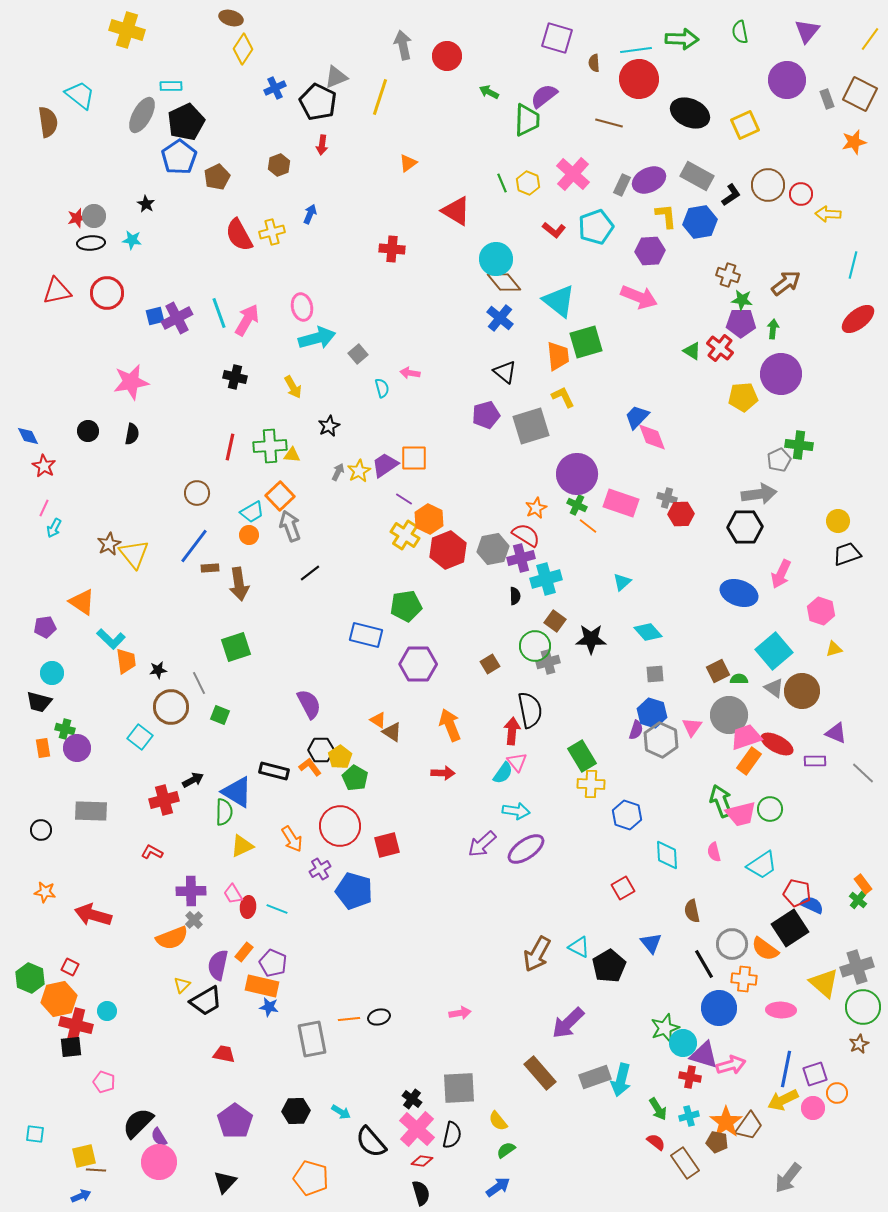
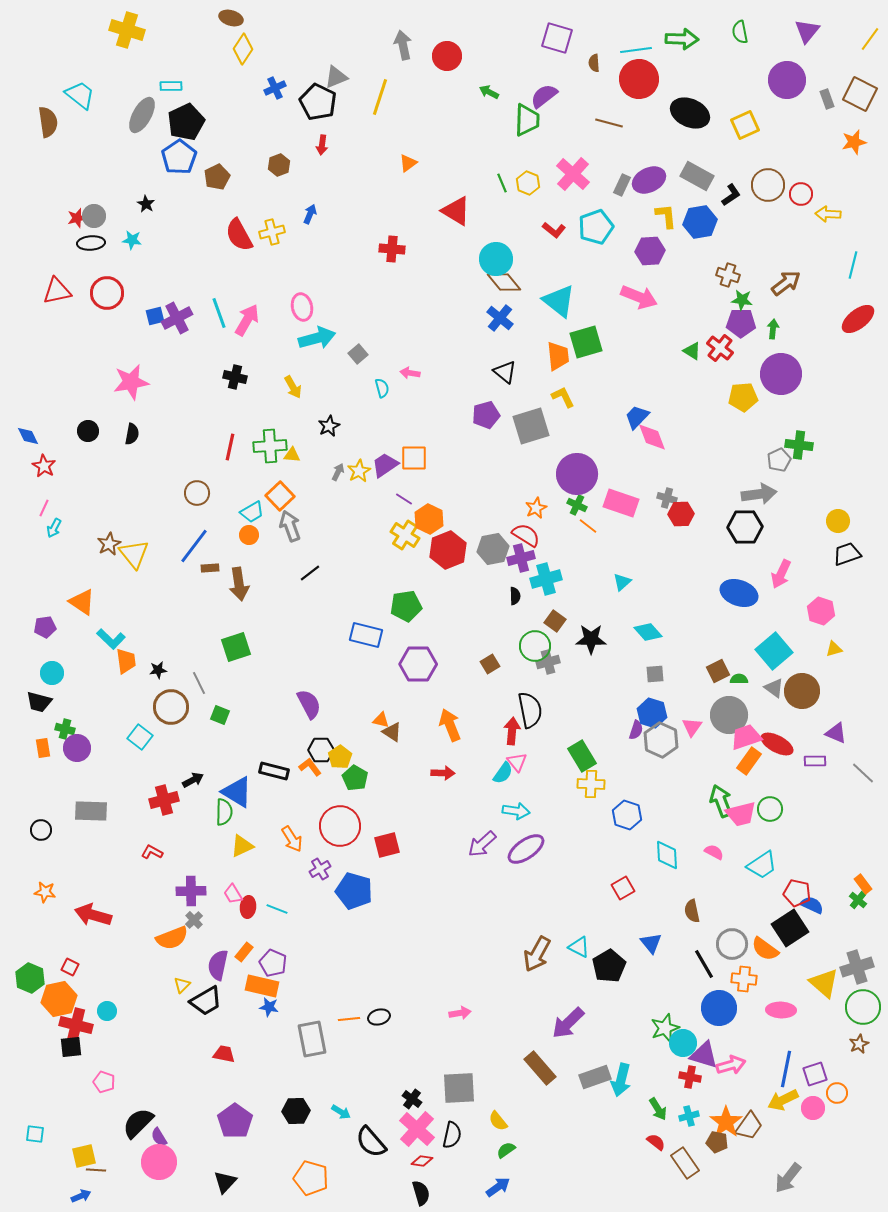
orange triangle at (378, 720): moved 3 px right; rotated 18 degrees counterclockwise
pink semicircle at (714, 852): rotated 132 degrees clockwise
brown rectangle at (540, 1073): moved 5 px up
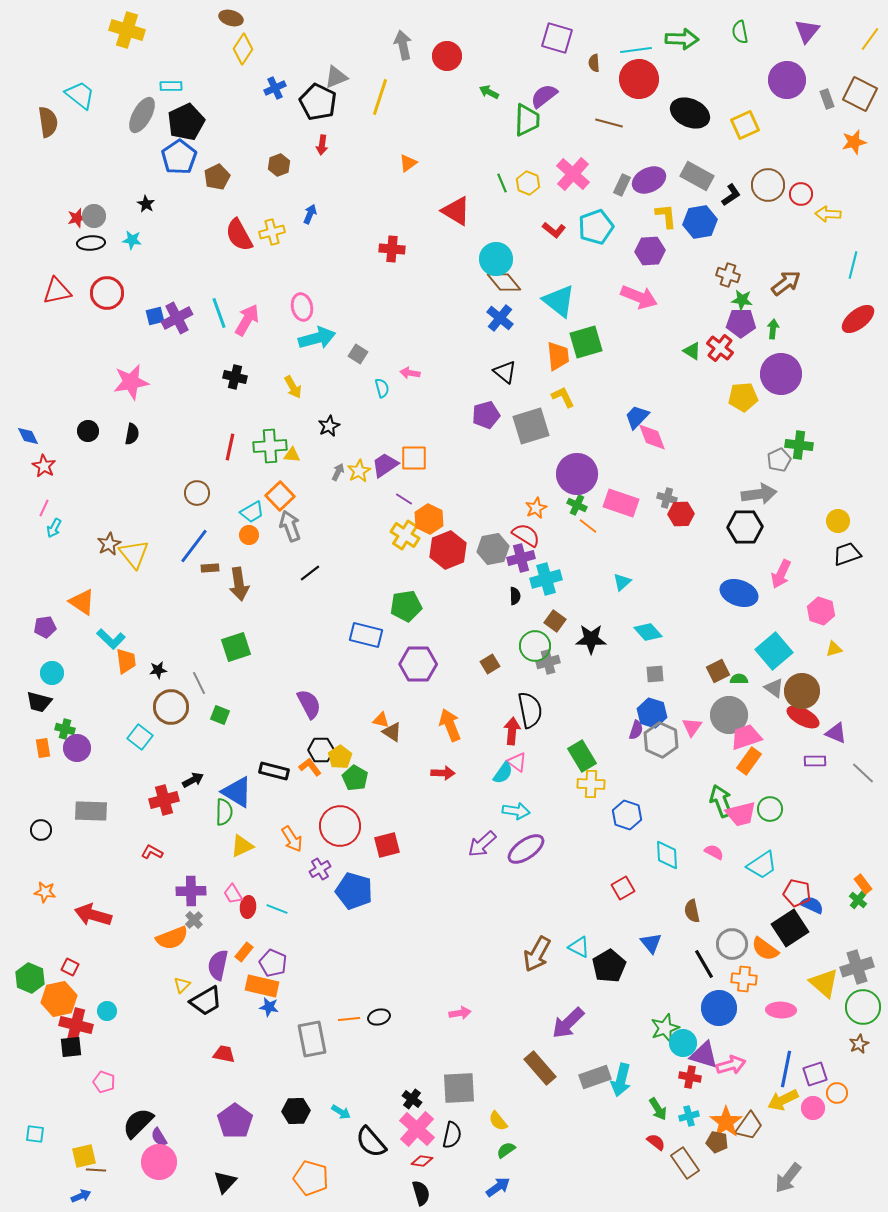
gray square at (358, 354): rotated 18 degrees counterclockwise
red ellipse at (777, 744): moved 26 px right, 27 px up
pink triangle at (517, 762): rotated 15 degrees counterclockwise
